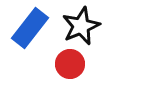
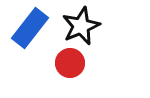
red circle: moved 1 px up
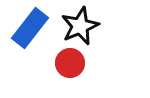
black star: moved 1 px left
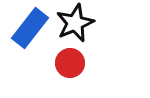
black star: moved 5 px left, 3 px up
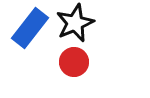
red circle: moved 4 px right, 1 px up
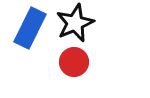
blue rectangle: rotated 12 degrees counterclockwise
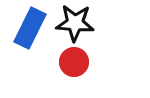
black star: rotated 27 degrees clockwise
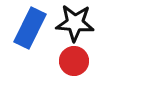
red circle: moved 1 px up
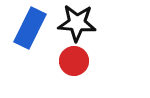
black star: moved 2 px right
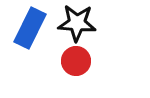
red circle: moved 2 px right
